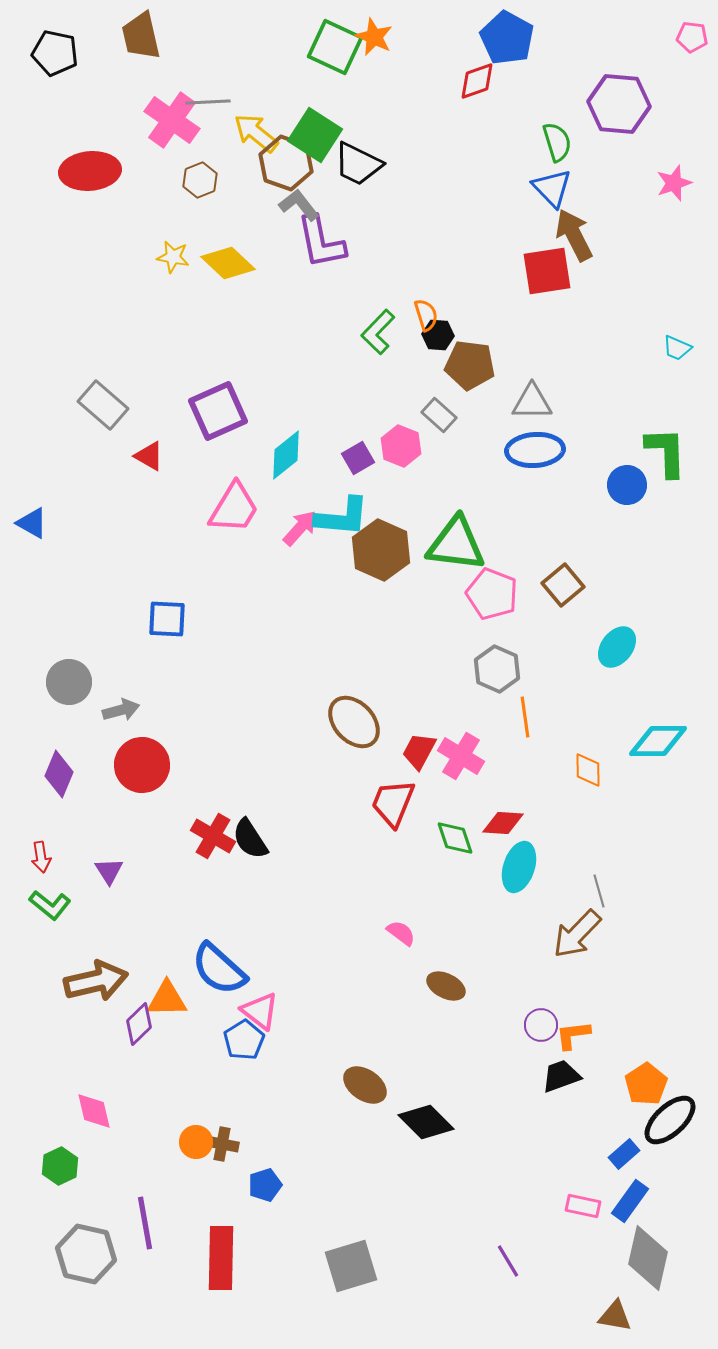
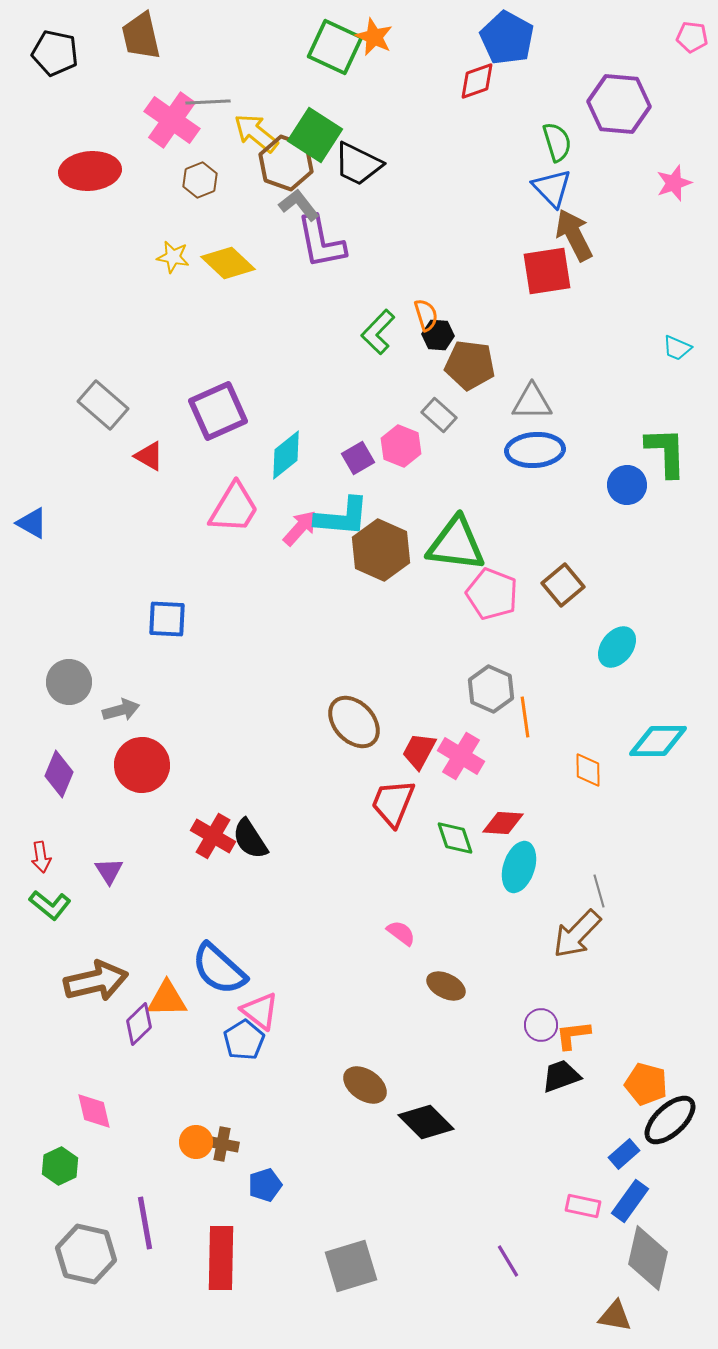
gray hexagon at (497, 669): moved 6 px left, 20 px down
orange pentagon at (646, 1084): rotated 24 degrees counterclockwise
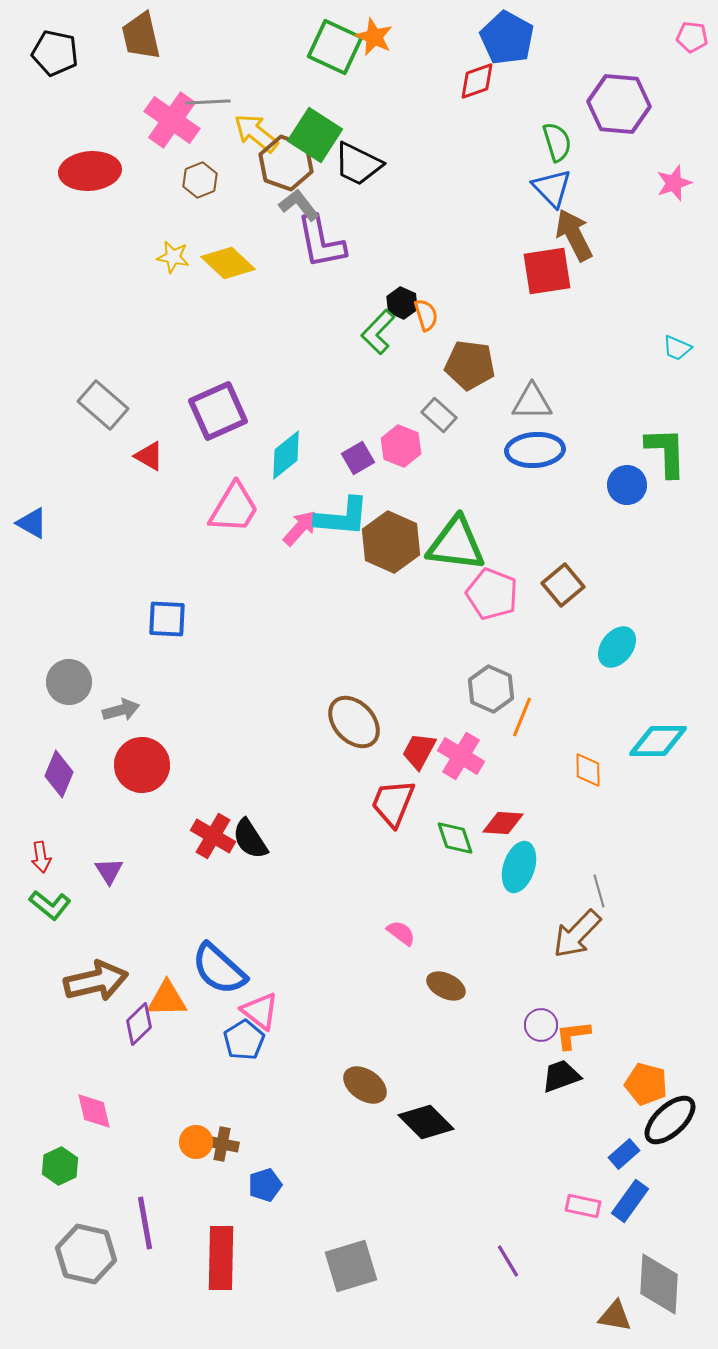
black hexagon at (438, 335): moved 36 px left, 32 px up; rotated 20 degrees clockwise
brown hexagon at (381, 550): moved 10 px right, 8 px up
orange line at (525, 717): moved 3 px left; rotated 30 degrees clockwise
gray diamond at (648, 1258): moved 11 px right, 26 px down; rotated 10 degrees counterclockwise
